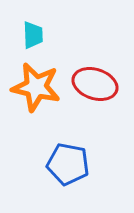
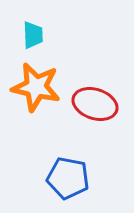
red ellipse: moved 20 px down
blue pentagon: moved 14 px down
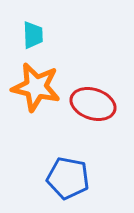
red ellipse: moved 2 px left
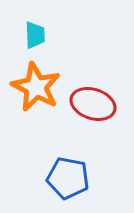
cyan trapezoid: moved 2 px right
orange star: rotated 15 degrees clockwise
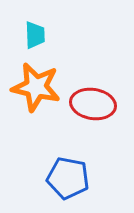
orange star: rotated 15 degrees counterclockwise
red ellipse: rotated 9 degrees counterclockwise
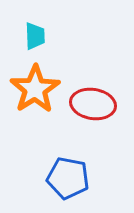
cyan trapezoid: moved 1 px down
orange star: moved 1 px left, 2 px down; rotated 27 degrees clockwise
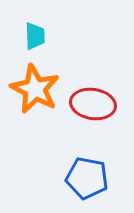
orange star: rotated 12 degrees counterclockwise
blue pentagon: moved 19 px right
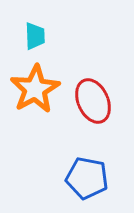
orange star: rotated 15 degrees clockwise
red ellipse: moved 3 px up; rotated 57 degrees clockwise
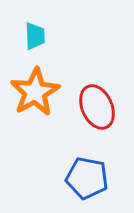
orange star: moved 3 px down
red ellipse: moved 4 px right, 6 px down
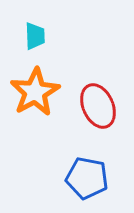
red ellipse: moved 1 px right, 1 px up
